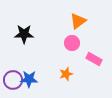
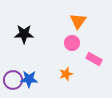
orange triangle: rotated 18 degrees counterclockwise
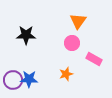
black star: moved 2 px right, 1 px down
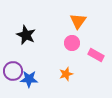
black star: rotated 24 degrees clockwise
pink rectangle: moved 2 px right, 4 px up
purple circle: moved 9 px up
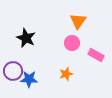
black star: moved 3 px down
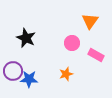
orange triangle: moved 12 px right
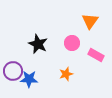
black star: moved 12 px right, 6 px down
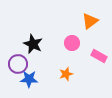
orange triangle: rotated 18 degrees clockwise
black star: moved 5 px left
pink rectangle: moved 3 px right, 1 px down
purple circle: moved 5 px right, 7 px up
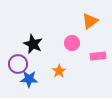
pink rectangle: moved 1 px left; rotated 35 degrees counterclockwise
orange star: moved 7 px left, 3 px up; rotated 16 degrees counterclockwise
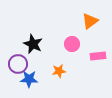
pink circle: moved 1 px down
orange star: rotated 24 degrees clockwise
